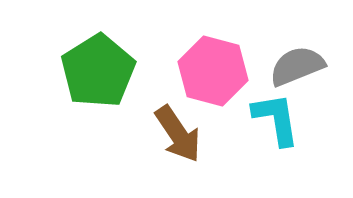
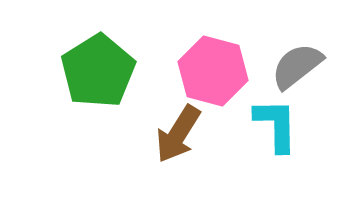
gray semicircle: rotated 16 degrees counterclockwise
cyan L-shape: moved 6 px down; rotated 8 degrees clockwise
brown arrow: rotated 66 degrees clockwise
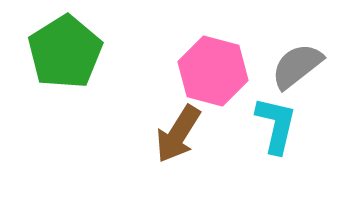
green pentagon: moved 33 px left, 19 px up
cyan L-shape: rotated 14 degrees clockwise
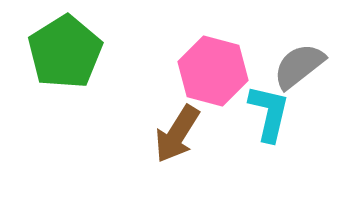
gray semicircle: moved 2 px right
cyan L-shape: moved 7 px left, 12 px up
brown arrow: moved 1 px left
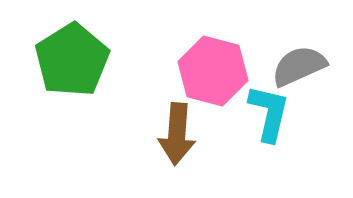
green pentagon: moved 7 px right, 8 px down
gray semicircle: rotated 14 degrees clockwise
brown arrow: rotated 28 degrees counterclockwise
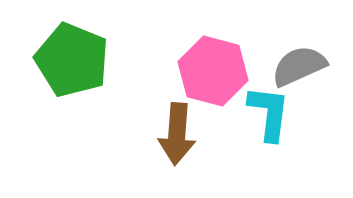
green pentagon: rotated 18 degrees counterclockwise
cyan L-shape: rotated 6 degrees counterclockwise
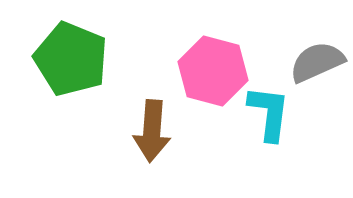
green pentagon: moved 1 px left, 1 px up
gray semicircle: moved 18 px right, 4 px up
brown arrow: moved 25 px left, 3 px up
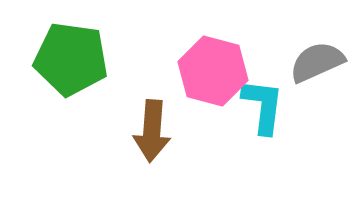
green pentagon: rotated 14 degrees counterclockwise
cyan L-shape: moved 6 px left, 7 px up
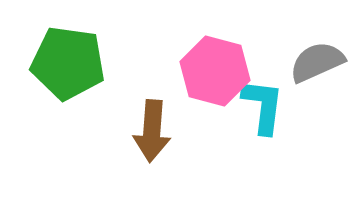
green pentagon: moved 3 px left, 4 px down
pink hexagon: moved 2 px right
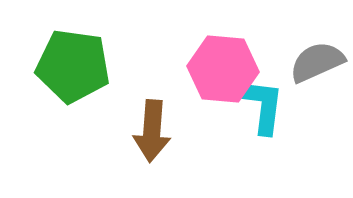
green pentagon: moved 5 px right, 3 px down
pink hexagon: moved 8 px right, 2 px up; rotated 10 degrees counterclockwise
